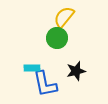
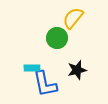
yellow semicircle: moved 9 px right, 1 px down
black star: moved 1 px right, 1 px up
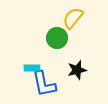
blue L-shape: moved 1 px left
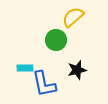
yellow semicircle: moved 1 px up; rotated 10 degrees clockwise
green circle: moved 1 px left, 2 px down
cyan rectangle: moved 7 px left
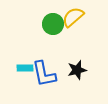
green circle: moved 3 px left, 16 px up
blue L-shape: moved 10 px up
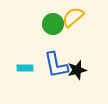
blue L-shape: moved 12 px right, 9 px up
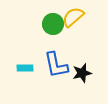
black star: moved 5 px right, 3 px down
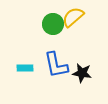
black star: rotated 24 degrees clockwise
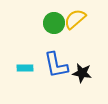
yellow semicircle: moved 2 px right, 2 px down
green circle: moved 1 px right, 1 px up
